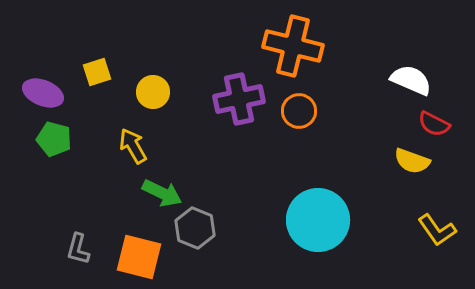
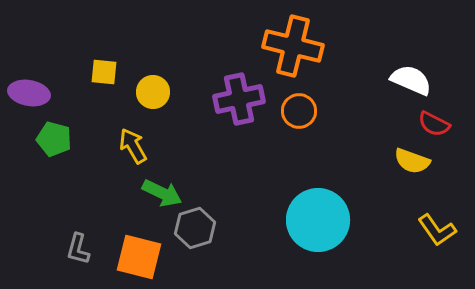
yellow square: moved 7 px right; rotated 24 degrees clockwise
purple ellipse: moved 14 px left; rotated 12 degrees counterclockwise
gray hexagon: rotated 21 degrees clockwise
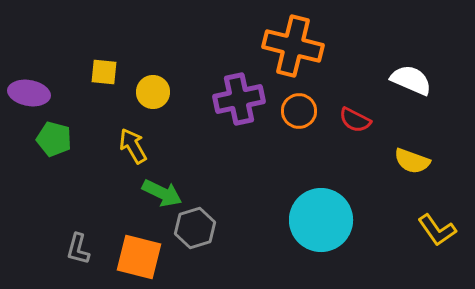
red semicircle: moved 79 px left, 4 px up
cyan circle: moved 3 px right
